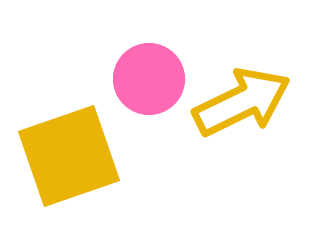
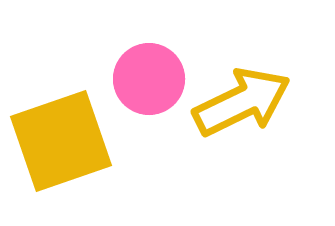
yellow square: moved 8 px left, 15 px up
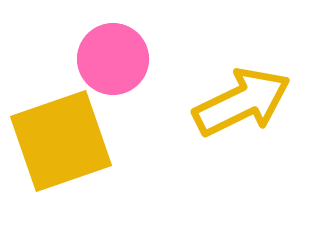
pink circle: moved 36 px left, 20 px up
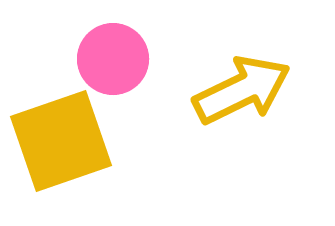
yellow arrow: moved 12 px up
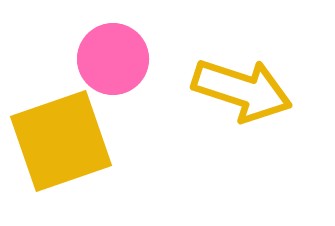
yellow arrow: rotated 44 degrees clockwise
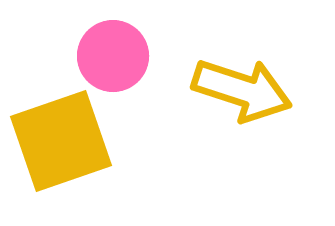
pink circle: moved 3 px up
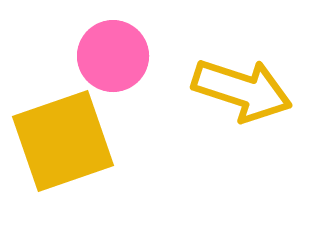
yellow square: moved 2 px right
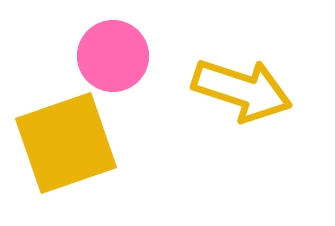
yellow square: moved 3 px right, 2 px down
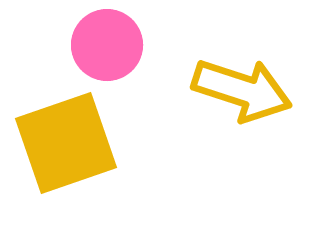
pink circle: moved 6 px left, 11 px up
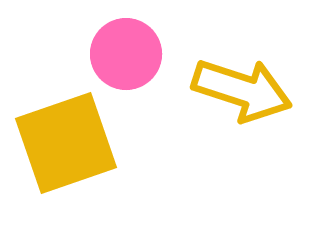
pink circle: moved 19 px right, 9 px down
